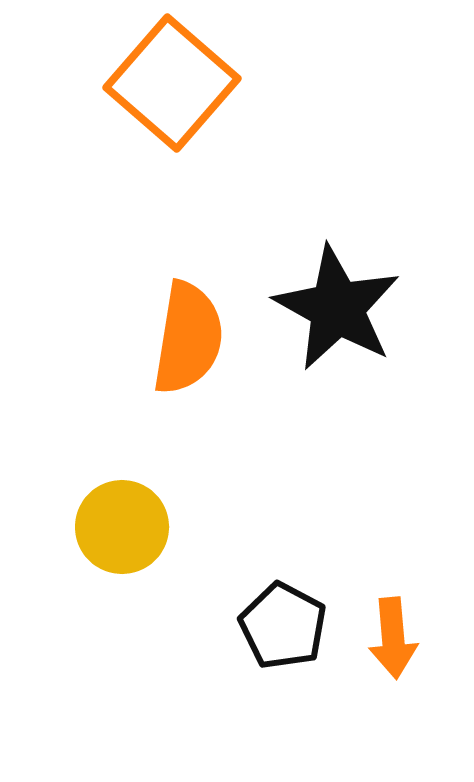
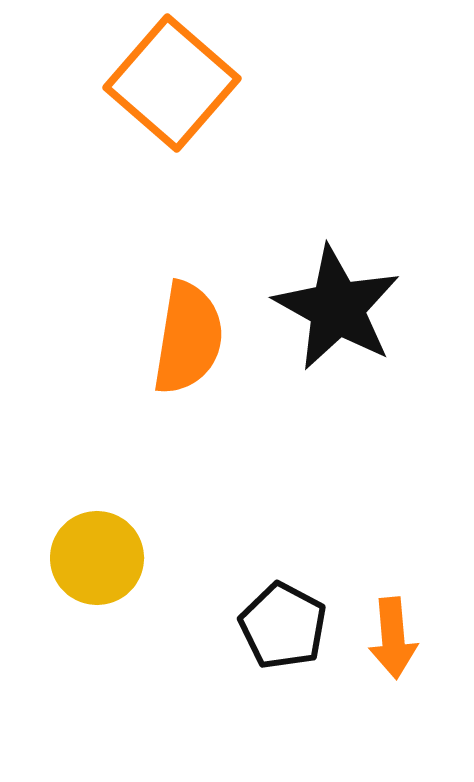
yellow circle: moved 25 px left, 31 px down
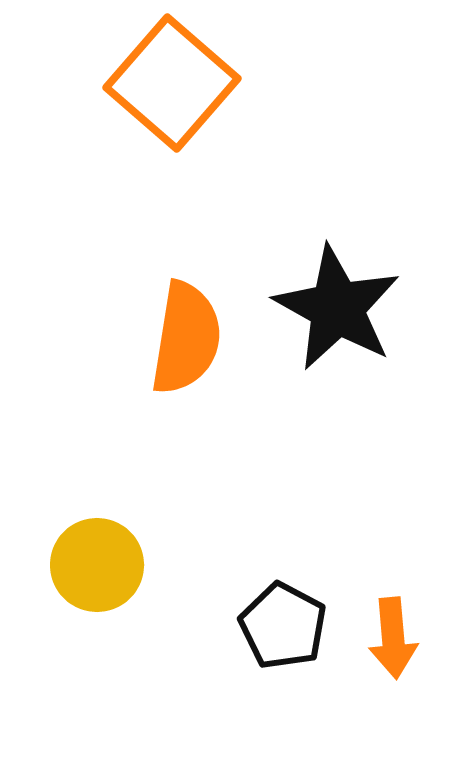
orange semicircle: moved 2 px left
yellow circle: moved 7 px down
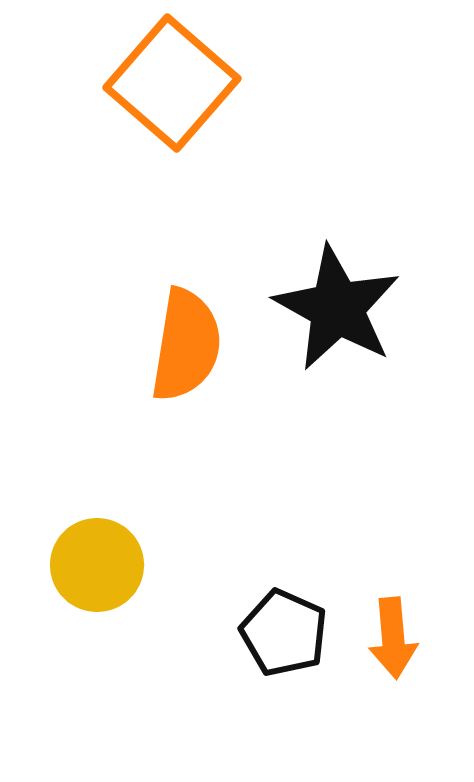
orange semicircle: moved 7 px down
black pentagon: moved 1 px right, 7 px down; rotated 4 degrees counterclockwise
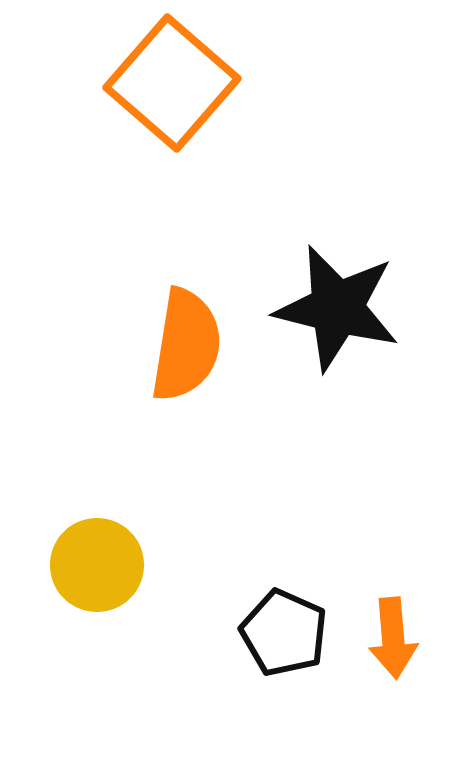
black star: rotated 15 degrees counterclockwise
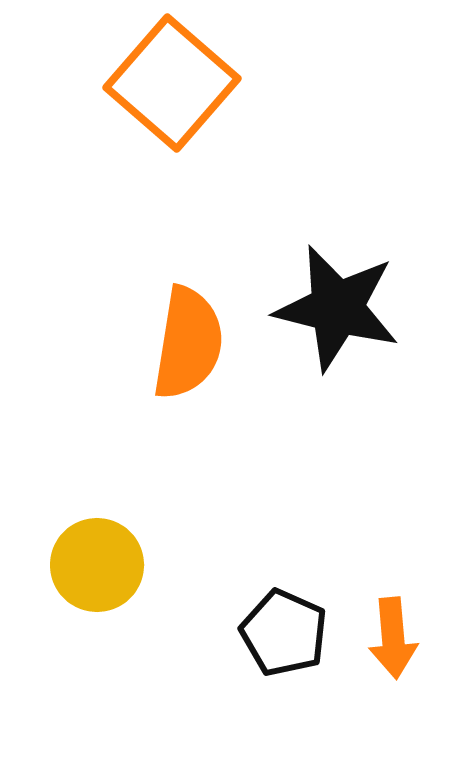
orange semicircle: moved 2 px right, 2 px up
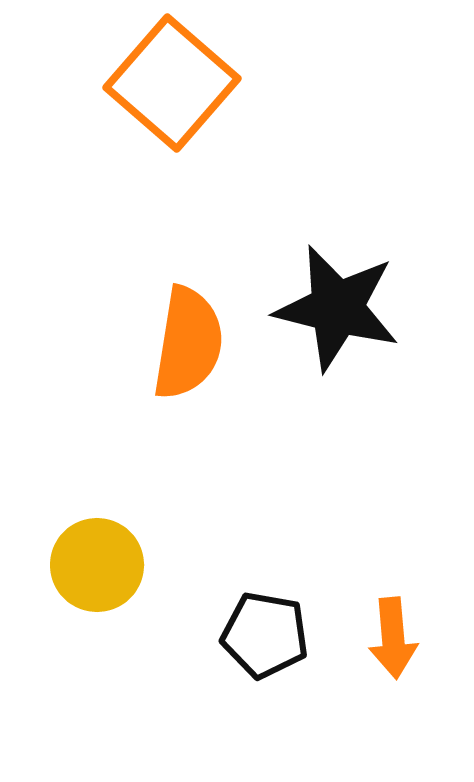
black pentagon: moved 19 px left, 2 px down; rotated 14 degrees counterclockwise
